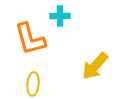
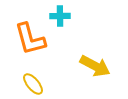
yellow arrow: rotated 104 degrees counterclockwise
yellow ellipse: rotated 45 degrees counterclockwise
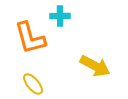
orange L-shape: moved 1 px up
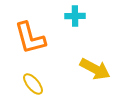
cyan cross: moved 15 px right
yellow arrow: moved 3 px down
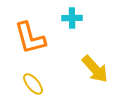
cyan cross: moved 3 px left, 2 px down
yellow arrow: rotated 20 degrees clockwise
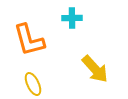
orange L-shape: moved 1 px left, 2 px down
yellow ellipse: rotated 15 degrees clockwise
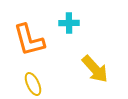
cyan cross: moved 3 px left, 5 px down
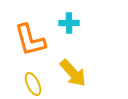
orange L-shape: moved 1 px right
yellow arrow: moved 22 px left, 4 px down
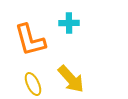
yellow arrow: moved 2 px left, 6 px down
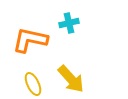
cyan cross: rotated 12 degrees counterclockwise
orange L-shape: rotated 117 degrees clockwise
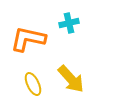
orange L-shape: moved 2 px left, 1 px up
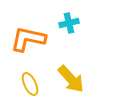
yellow ellipse: moved 3 px left
